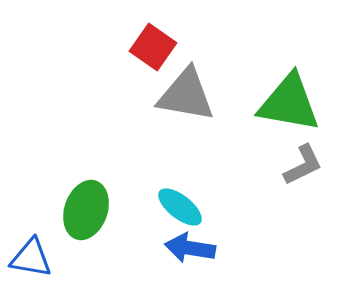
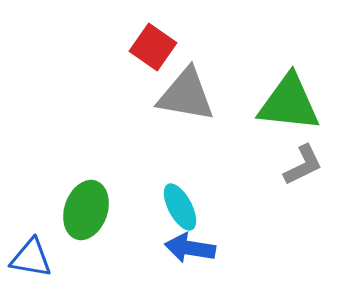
green triangle: rotated 4 degrees counterclockwise
cyan ellipse: rotated 24 degrees clockwise
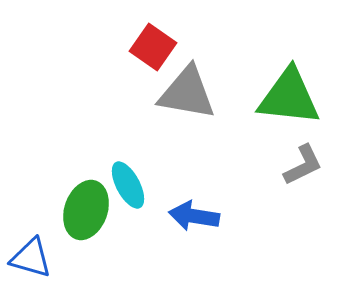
gray triangle: moved 1 px right, 2 px up
green triangle: moved 6 px up
cyan ellipse: moved 52 px left, 22 px up
blue arrow: moved 4 px right, 32 px up
blue triangle: rotated 6 degrees clockwise
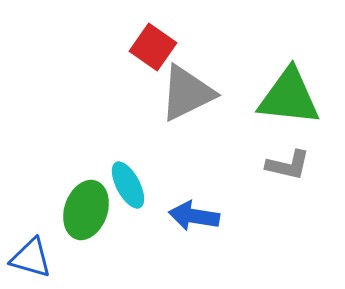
gray triangle: rotated 36 degrees counterclockwise
gray L-shape: moved 15 px left; rotated 39 degrees clockwise
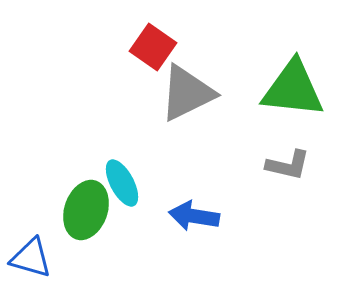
green triangle: moved 4 px right, 8 px up
cyan ellipse: moved 6 px left, 2 px up
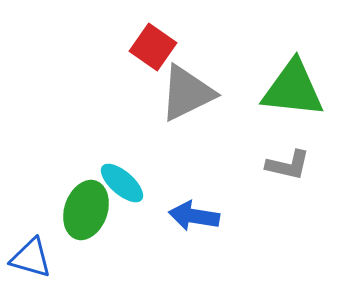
cyan ellipse: rotated 21 degrees counterclockwise
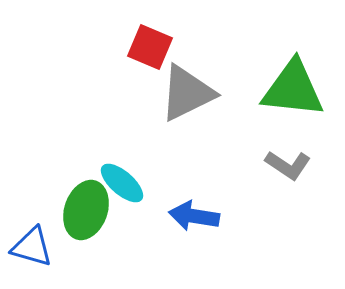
red square: moved 3 px left; rotated 12 degrees counterclockwise
gray L-shape: rotated 21 degrees clockwise
blue triangle: moved 1 px right, 11 px up
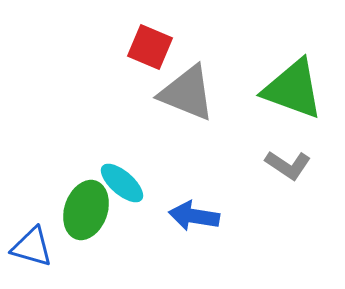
green triangle: rotated 14 degrees clockwise
gray triangle: rotated 48 degrees clockwise
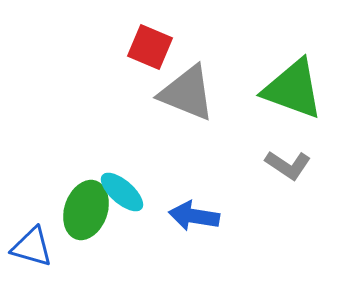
cyan ellipse: moved 9 px down
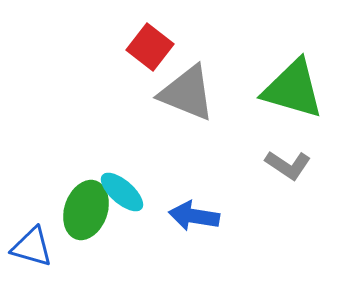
red square: rotated 15 degrees clockwise
green triangle: rotated 4 degrees counterclockwise
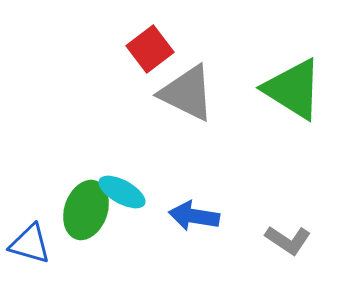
red square: moved 2 px down; rotated 15 degrees clockwise
green triangle: rotated 16 degrees clockwise
gray triangle: rotated 4 degrees clockwise
gray L-shape: moved 75 px down
cyan ellipse: rotated 12 degrees counterclockwise
blue triangle: moved 2 px left, 3 px up
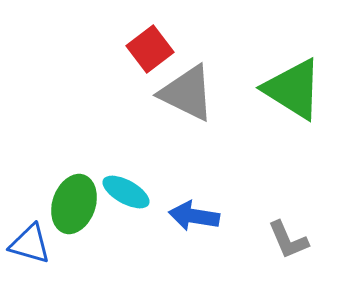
cyan ellipse: moved 4 px right
green ellipse: moved 12 px left, 6 px up
gray L-shape: rotated 33 degrees clockwise
